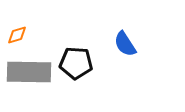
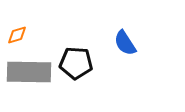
blue semicircle: moved 1 px up
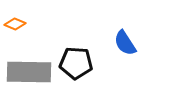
orange diamond: moved 2 px left, 11 px up; rotated 40 degrees clockwise
